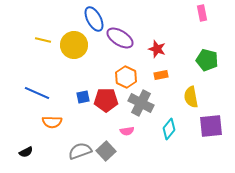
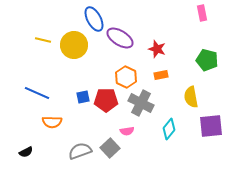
gray square: moved 4 px right, 3 px up
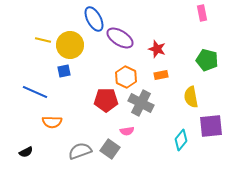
yellow circle: moved 4 px left
blue line: moved 2 px left, 1 px up
blue square: moved 19 px left, 26 px up
cyan diamond: moved 12 px right, 11 px down
gray square: moved 1 px down; rotated 12 degrees counterclockwise
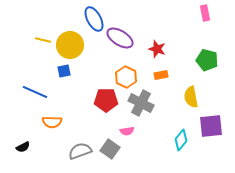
pink rectangle: moved 3 px right
black semicircle: moved 3 px left, 5 px up
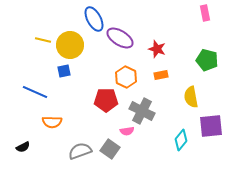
gray cross: moved 1 px right, 8 px down
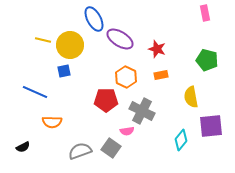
purple ellipse: moved 1 px down
gray square: moved 1 px right, 1 px up
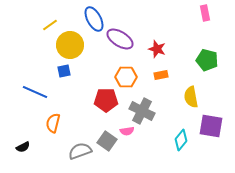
yellow line: moved 7 px right, 15 px up; rotated 49 degrees counterclockwise
orange hexagon: rotated 25 degrees counterclockwise
orange semicircle: moved 1 px right, 1 px down; rotated 102 degrees clockwise
purple square: rotated 15 degrees clockwise
gray square: moved 4 px left, 7 px up
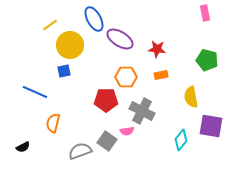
red star: rotated 12 degrees counterclockwise
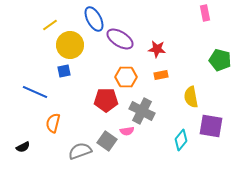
green pentagon: moved 13 px right
